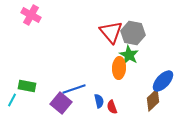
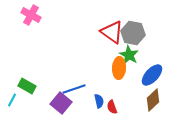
red triangle: moved 1 px right; rotated 15 degrees counterclockwise
blue ellipse: moved 11 px left, 6 px up
green rectangle: rotated 18 degrees clockwise
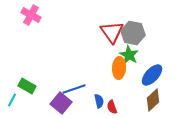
red triangle: rotated 20 degrees clockwise
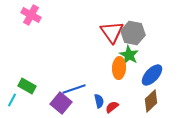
brown diamond: moved 2 px left, 1 px down
red semicircle: rotated 72 degrees clockwise
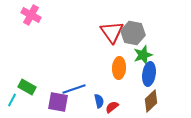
green star: moved 14 px right; rotated 24 degrees clockwise
blue ellipse: moved 3 px left, 1 px up; rotated 35 degrees counterclockwise
green rectangle: moved 1 px down
purple square: moved 3 px left, 1 px up; rotated 30 degrees counterclockwise
